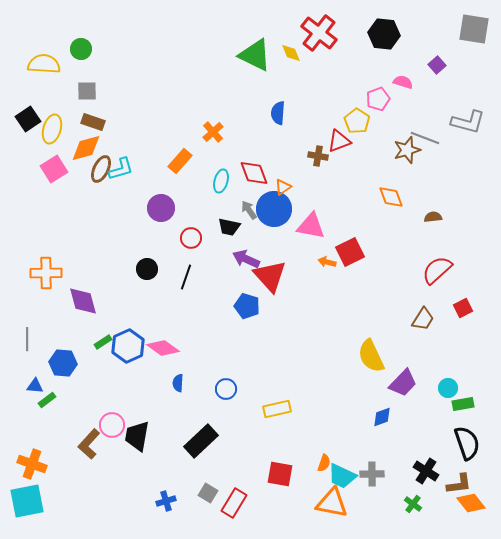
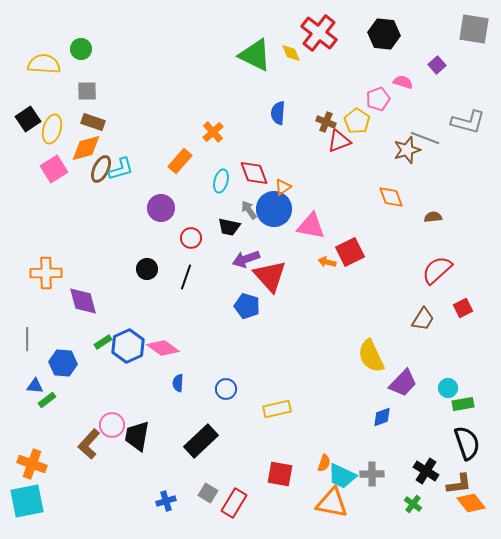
brown cross at (318, 156): moved 8 px right, 34 px up; rotated 12 degrees clockwise
purple arrow at (246, 259): rotated 44 degrees counterclockwise
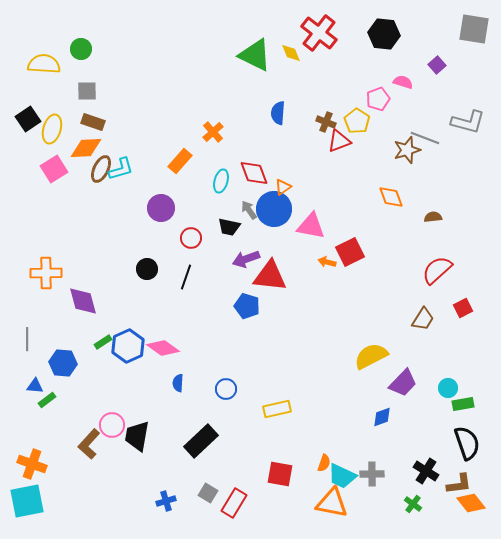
orange diamond at (86, 148): rotated 12 degrees clockwise
red triangle at (270, 276): rotated 42 degrees counterclockwise
yellow semicircle at (371, 356): rotated 88 degrees clockwise
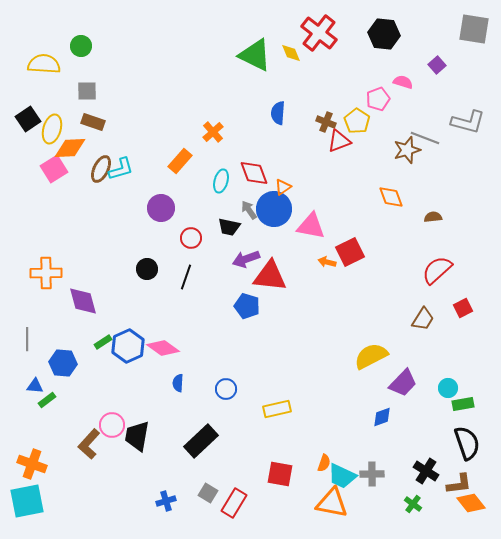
green circle at (81, 49): moved 3 px up
orange diamond at (86, 148): moved 16 px left
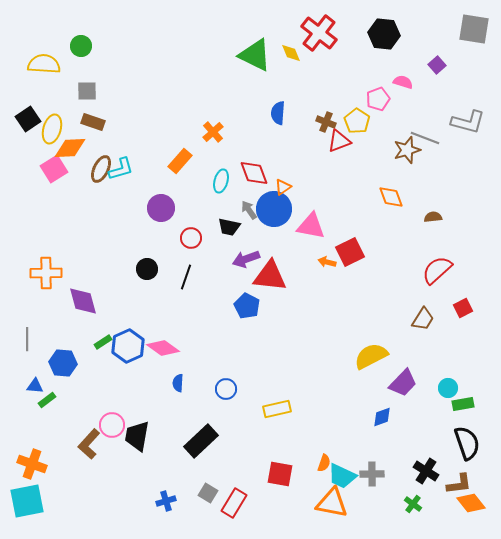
blue pentagon at (247, 306): rotated 10 degrees clockwise
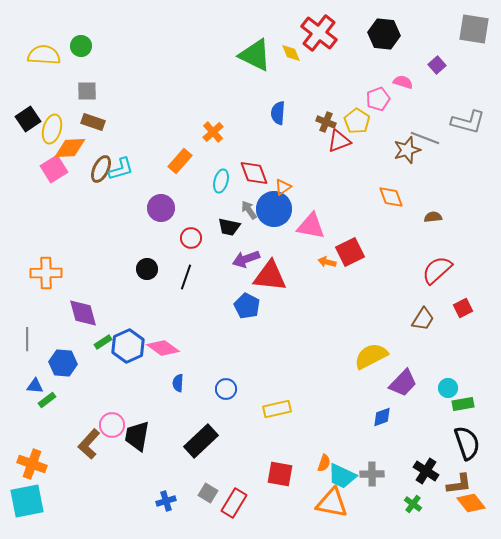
yellow semicircle at (44, 64): moved 9 px up
purple diamond at (83, 301): moved 12 px down
